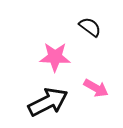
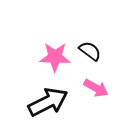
black semicircle: moved 24 px down
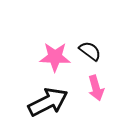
pink arrow: rotated 45 degrees clockwise
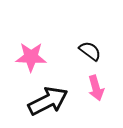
pink star: moved 24 px left
black arrow: moved 1 px up
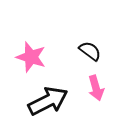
pink star: rotated 16 degrees clockwise
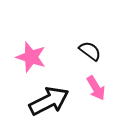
pink arrow: rotated 15 degrees counterclockwise
black arrow: moved 1 px right
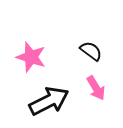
black semicircle: moved 1 px right
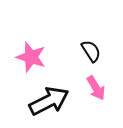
black semicircle: rotated 20 degrees clockwise
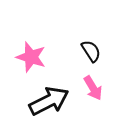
pink arrow: moved 3 px left
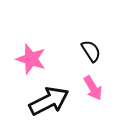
pink star: moved 2 px down
